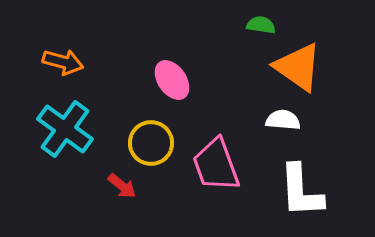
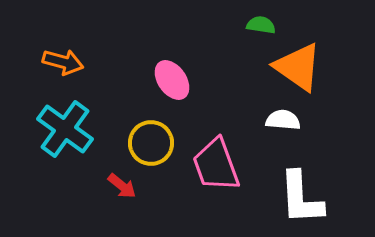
white L-shape: moved 7 px down
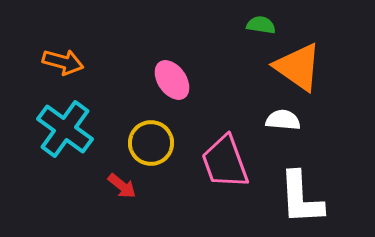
pink trapezoid: moved 9 px right, 3 px up
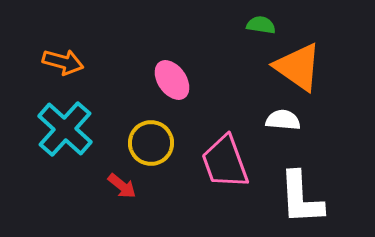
cyan cross: rotated 6 degrees clockwise
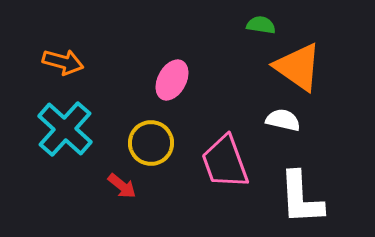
pink ellipse: rotated 63 degrees clockwise
white semicircle: rotated 8 degrees clockwise
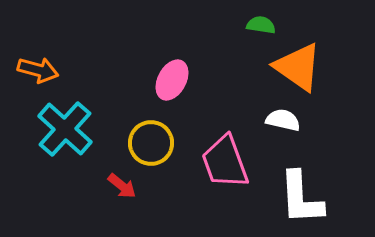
orange arrow: moved 25 px left, 8 px down
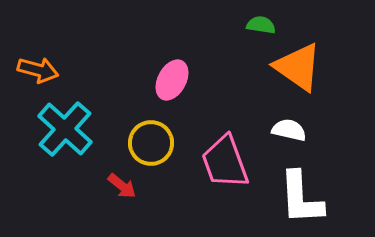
white semicircle: moved 6 px right, 10 px down
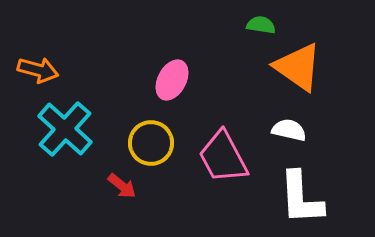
pink trapezoid: moved 2 px left, 5 px up; rotated 8 degrees counterclockwise
